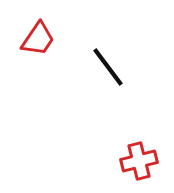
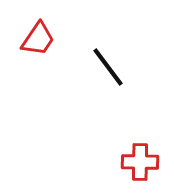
red cross: moved 1 px right, 1 px down; rotated 15 degrees clockwise
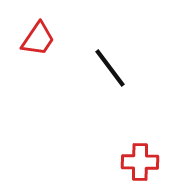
black line: moved 2 px right, 1 px down
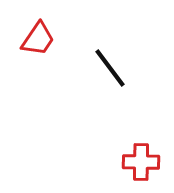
red cross: moved 1 px right
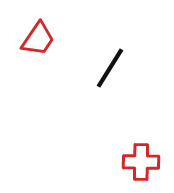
black line: rotated 69 degrees clockwise
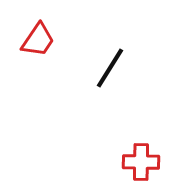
red trapezoid: moved 1 px down
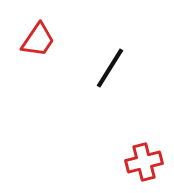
red cross: moved 3 px right; rotated 15 degrees counterclockwise
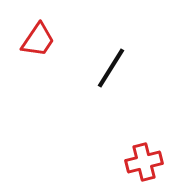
black line: moved 1 px right
